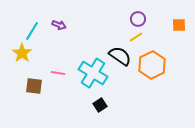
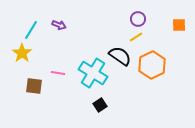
cyan line: moved 1 px left, 1 px up
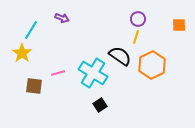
purple arrow: moved 3 px right, 7 px up
yellow line: rotated 40 degrees counterclockwise
pink line: rotated 24 degrees counterclockwise
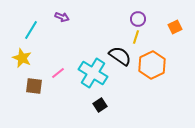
purple arrow: moved 1 px up
orange square: moved 4 px left, 2 px down; rotated 24 degrees counterclockwise
yellow star: moved 5 px down; rotated 12 degrees counterclockwise
pink line: rotated 24 degrees counterclockwise
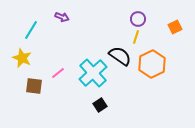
orange hexagon: moved 1 px up
cyan cross: rotated 16 degrees clockwise
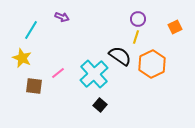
cyan cross: moved 1 px right, 1 px down
black square: rotated 16 degrees counterclockwise
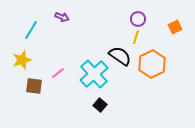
yellow star: moved 2 px down; rotated 30 degrees clockwise
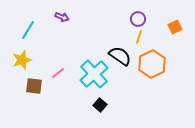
cyan line: moved 3 px left
yellow line: moved 3 px right
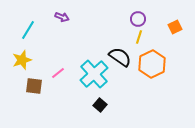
black semicircle: moved 1 px down
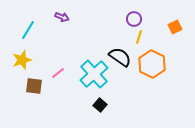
purple circle: moved 4 px left
orange hexagon: rotated 8 degrees counterclockwise
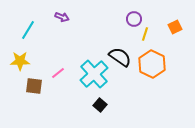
yellow line: moved 6 px right, 3 px up
yellow star: moved 2 px left, 1 px down; rotated 18 degrees clockwise
